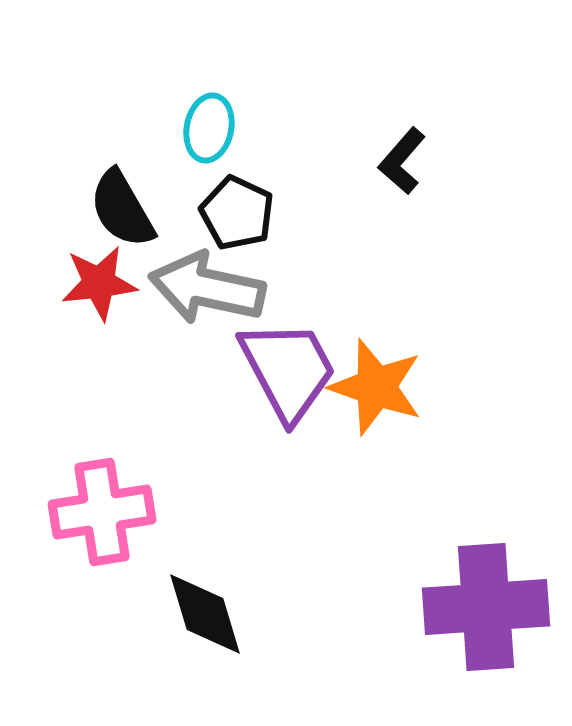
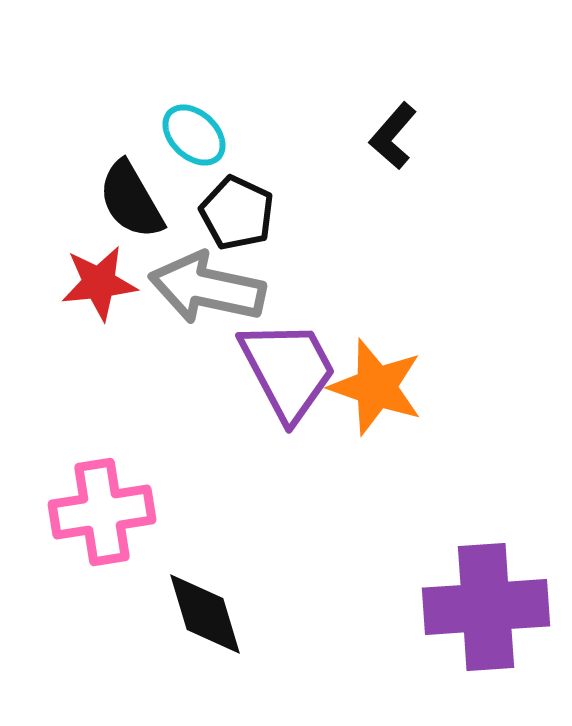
cyan ellipse: moved 15 px left, 7 px down; rotated 58 degrees counterclockwise
black L-shape: moved 9 px left, 25 px up
black semicircle: moved 9 px right, 9 px up
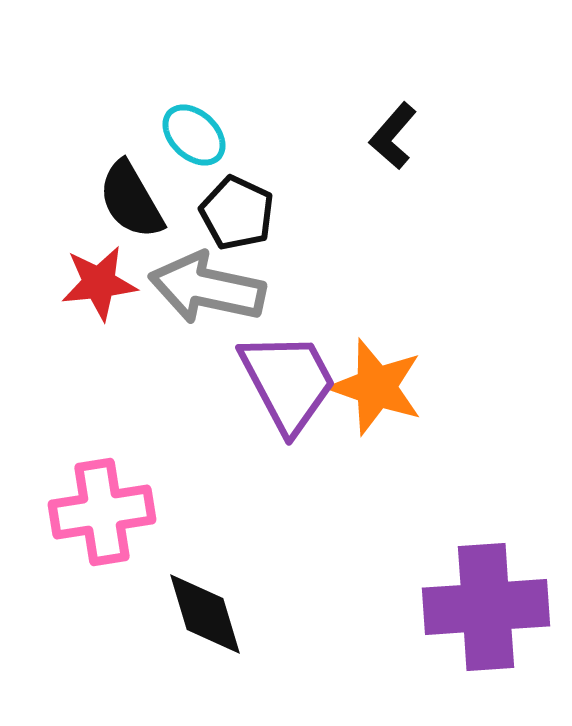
purple trapezoid: moved 12 px down
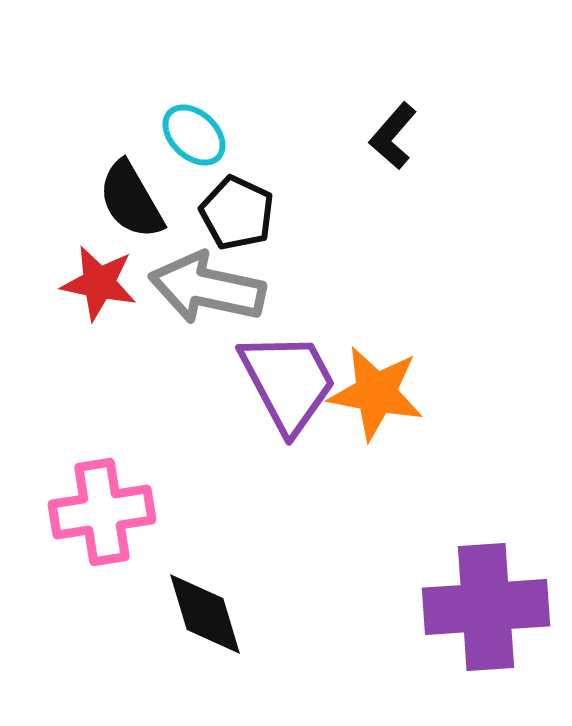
red star: rotated 18 degrees clockwise
orange star: moved 6 px down; rotated 8 degrees counterclockwise
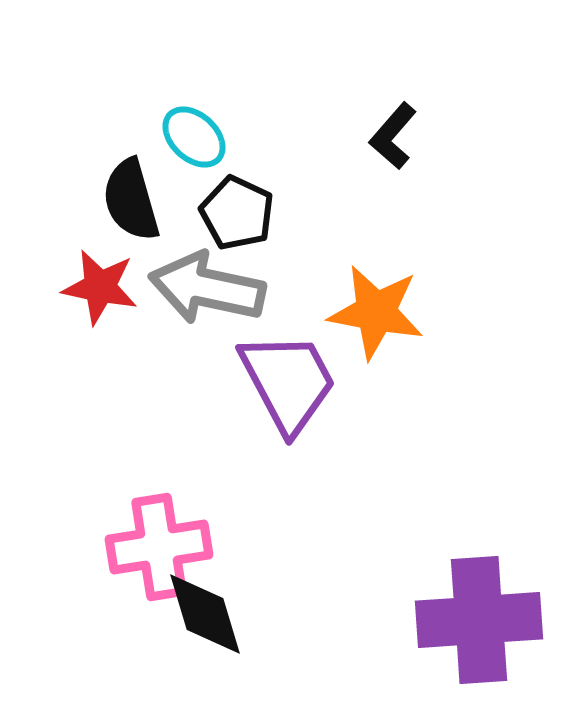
cyan ellipse: moved 2 px down
black semicircle: rotated 14 degrees clockwise
red star: moved 1 px right, 4 px down
orange star: moved 81 px up
pink cross: moved 57 px right, 35 px down
purple cross: moved 7 px left, 13 px down
